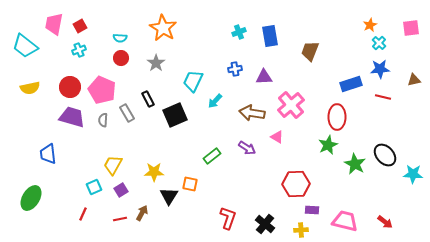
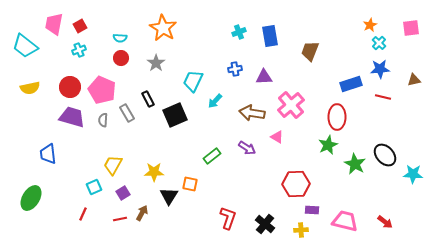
purple square at (121, 190): moved 2 px right, 3 px down
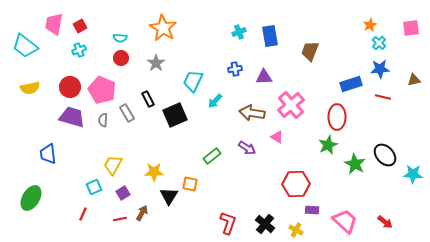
red L-shape at (228, 218): moved 5 px down
pink trapezoid at (345, 221): rotated 28 degrees clockwise
yellow cross at (301, 230): moved 5 px left; rotated 32 degrees clockwise
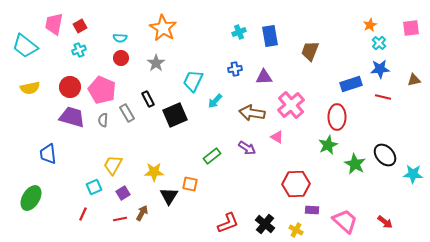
red L-shape at (228, 223): rotated 50 degrees clockwise
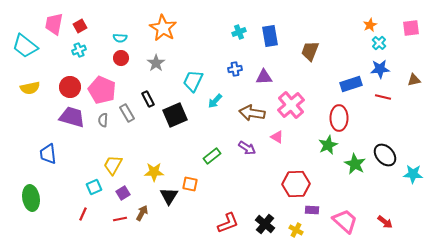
red ellipse at (337, 117): moved 2 px right, 1 px down
green ellipse at (31, 198): rotated 40 degrees counterclockwise
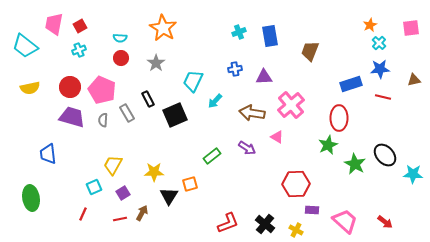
orange square at (190, 184): rotated 28 degrees counterclockwise
